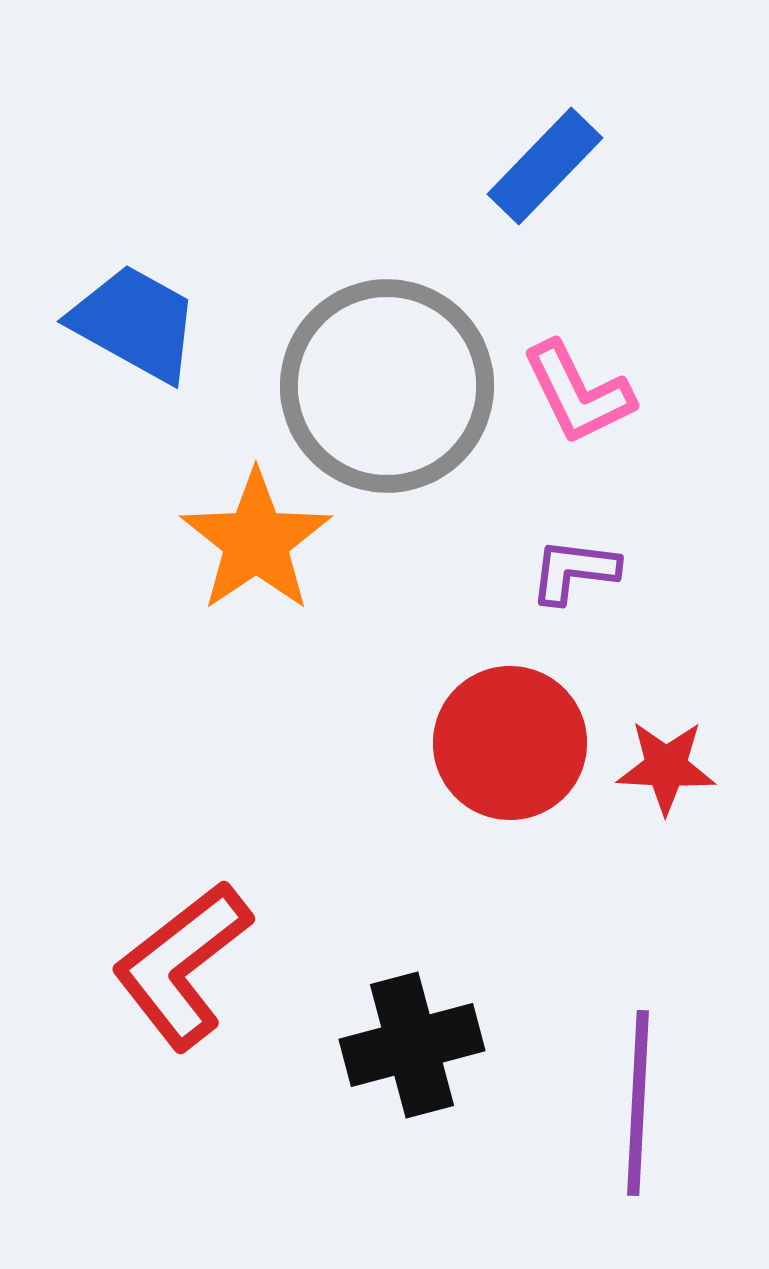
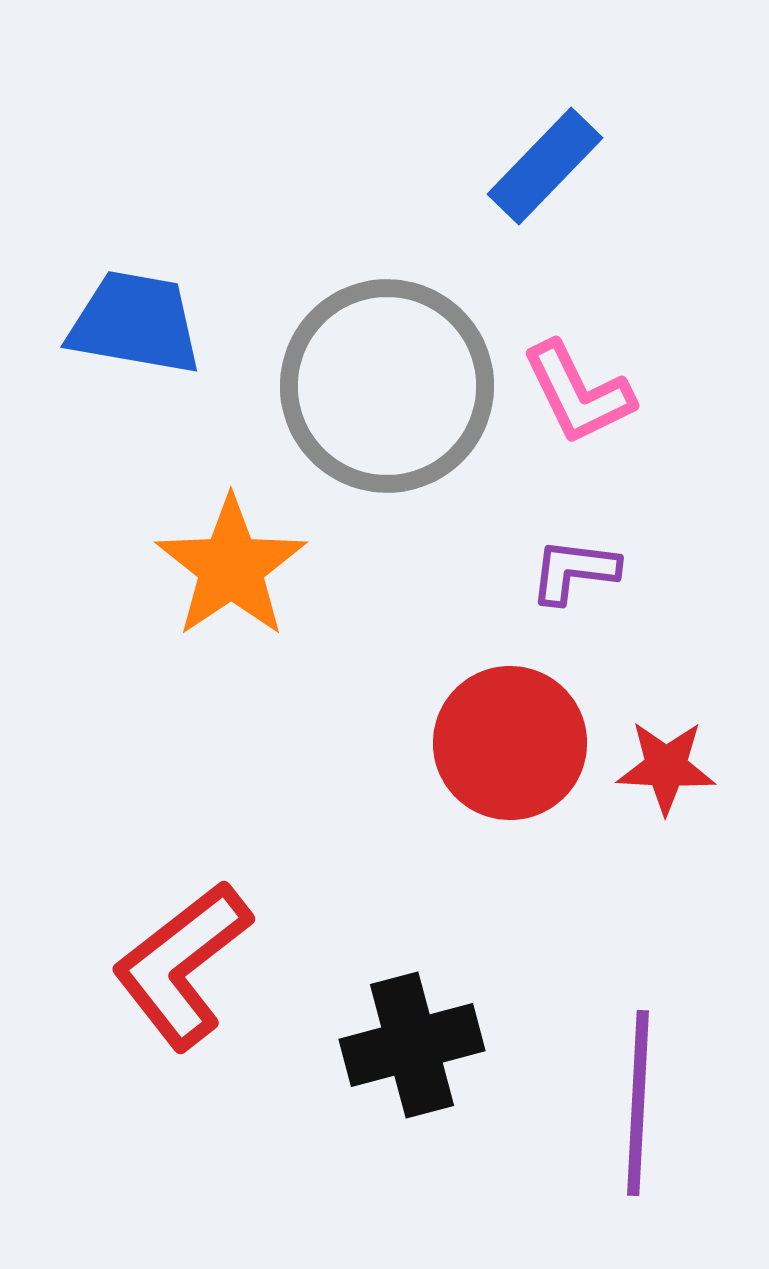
blue trapezoid: rotated 19 degrees counterclockwise
orange star: moved 25 px left, 26 px down
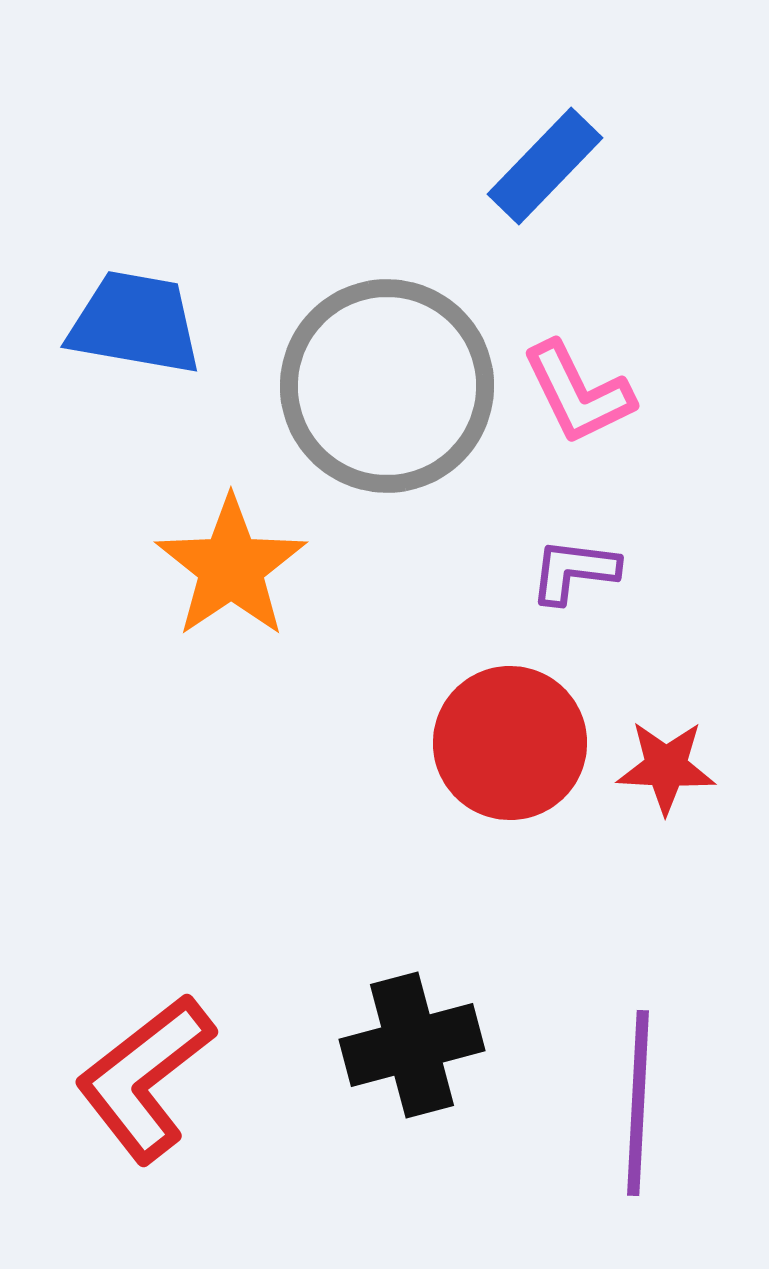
red L-shape: moved 37 px left, 113 px down
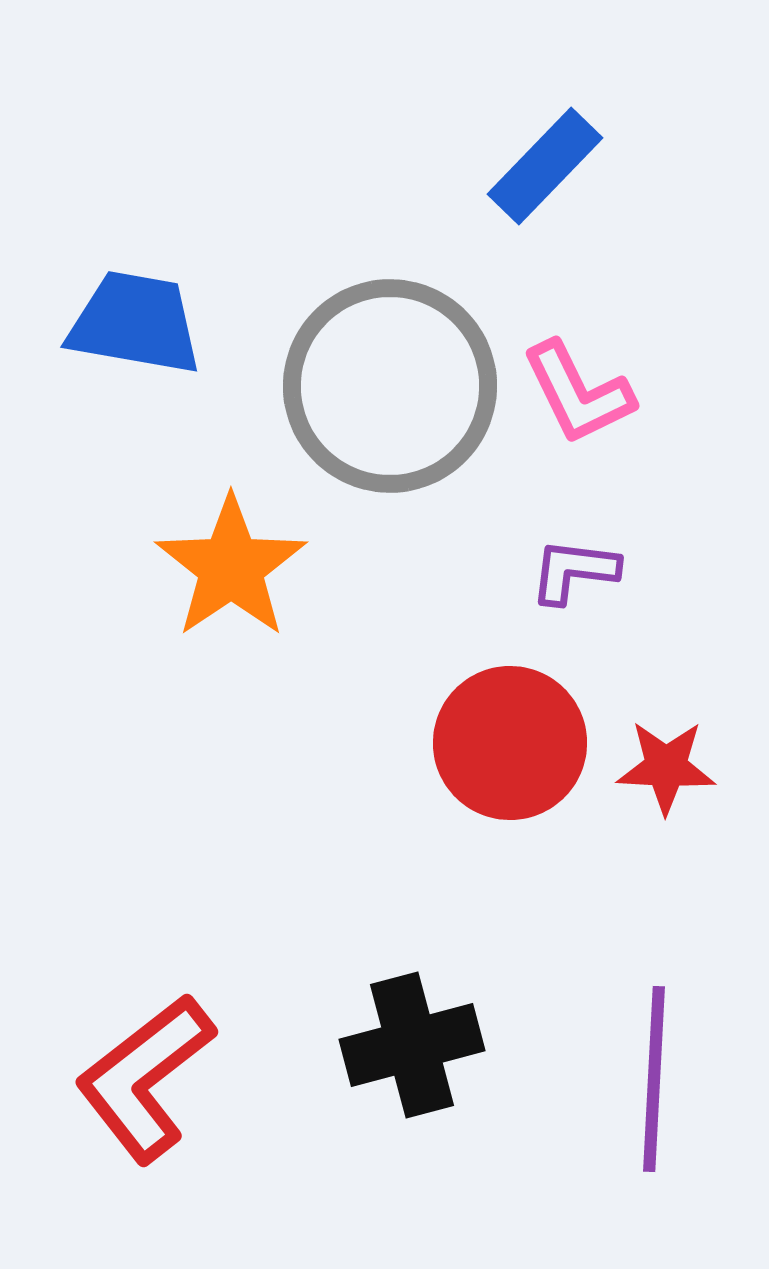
gray circle: moved 3 px right
purple line: moved 16 px right, 24 px up
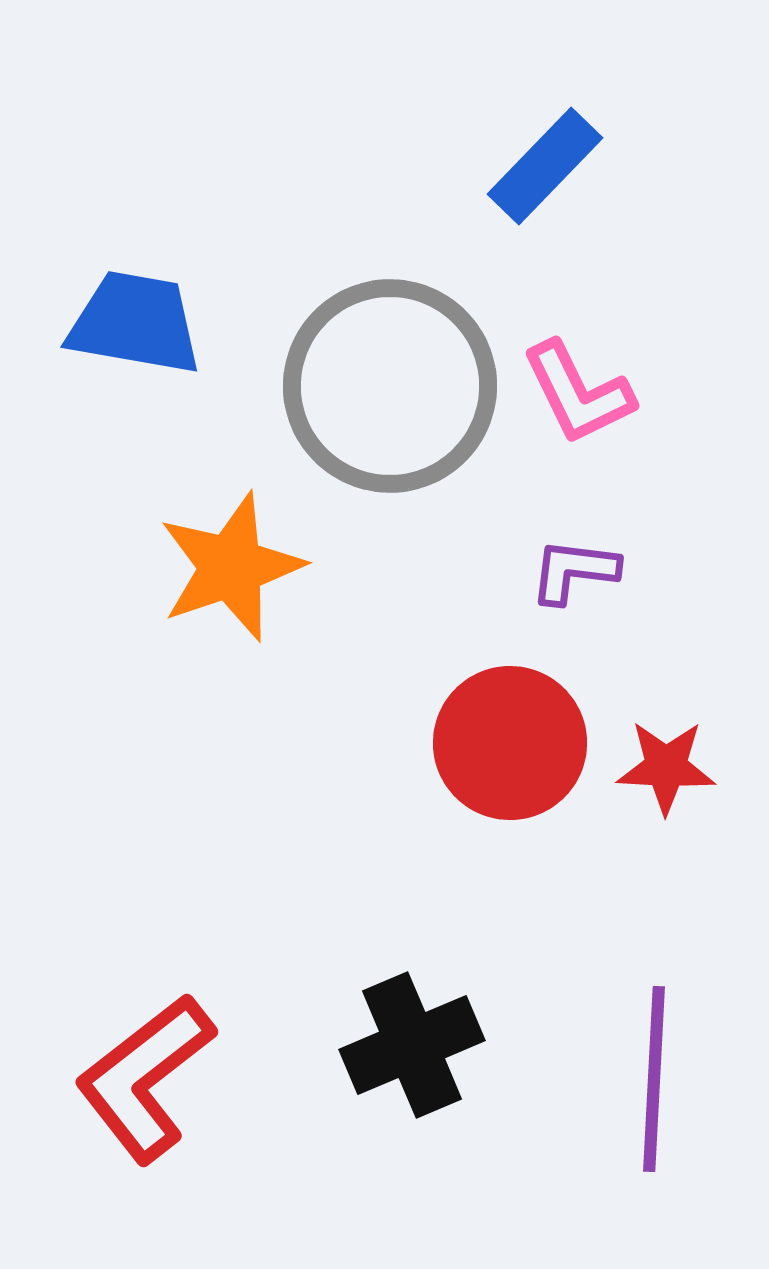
orange star: rotated 15 degrees clockwise
black cross: rotated 8 degrees counterclockwise
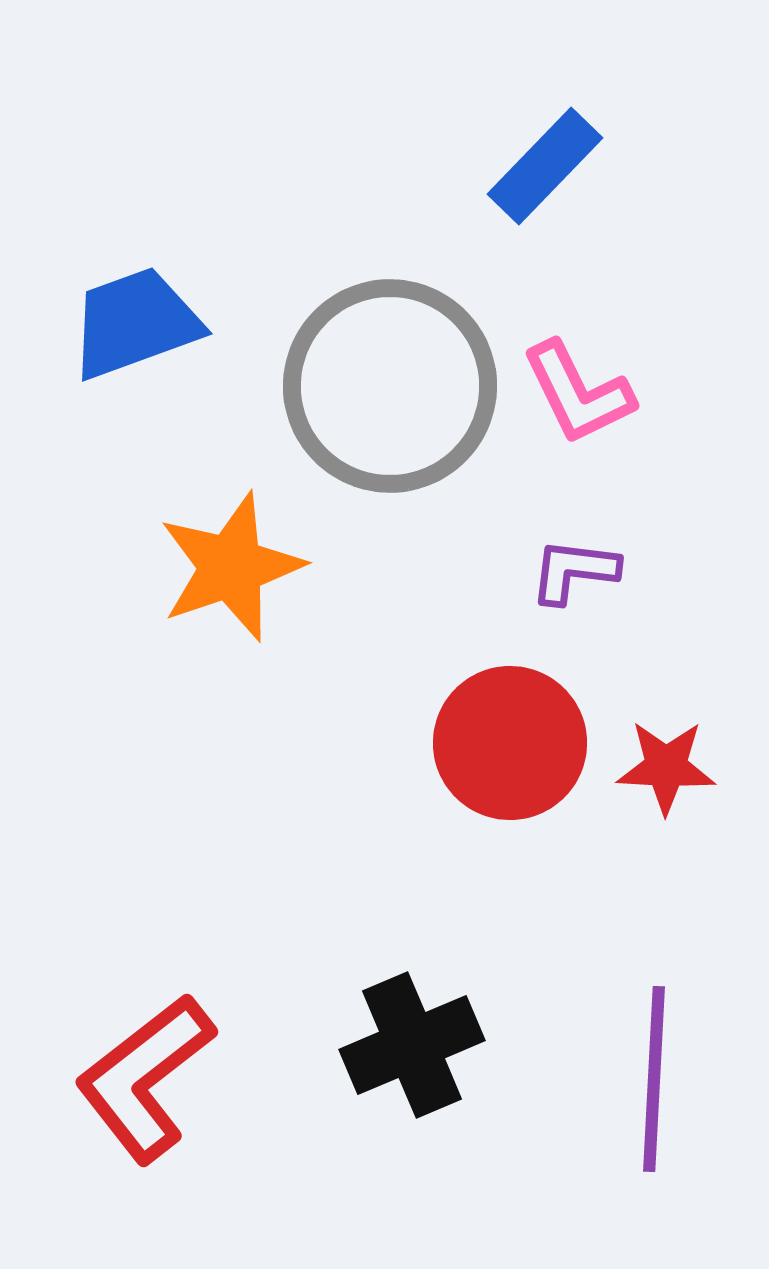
blue trapezoid: rotated 30 degrees counterclockwise
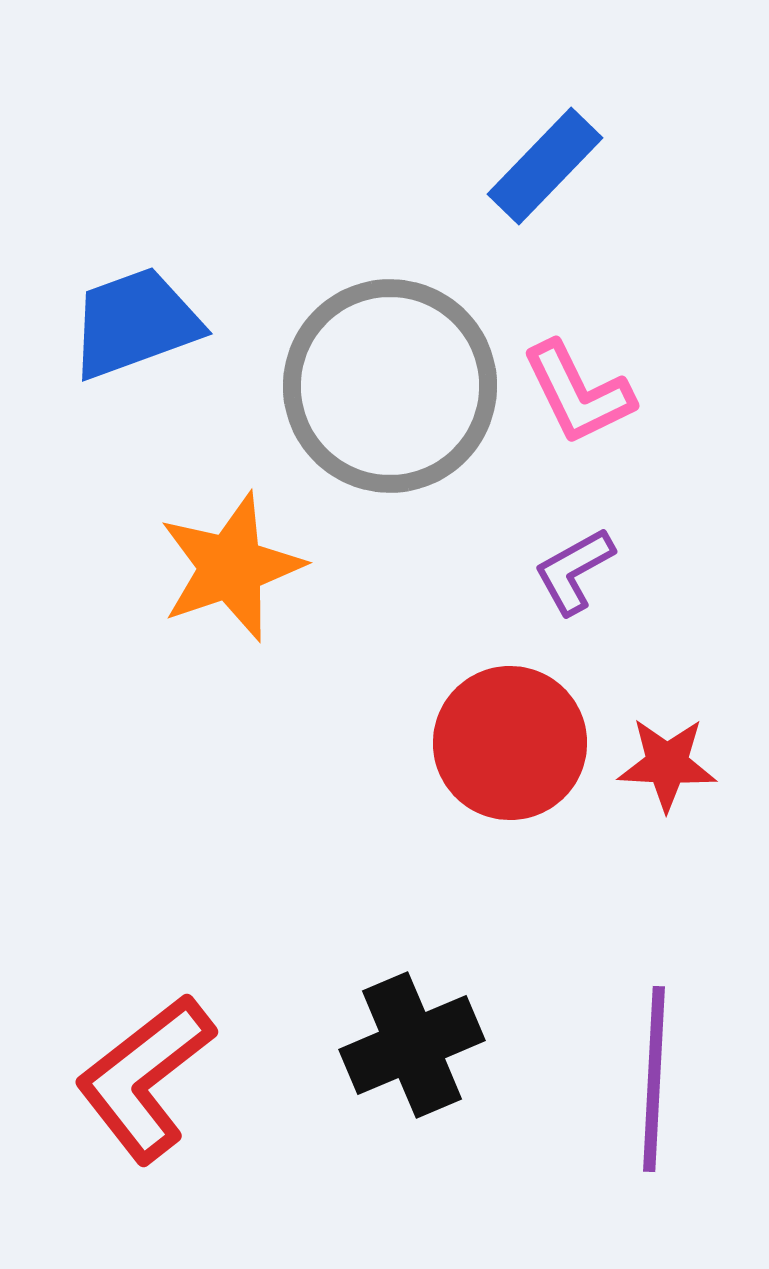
purple L-shape: rotated 36 degrees counterclockwise
red star: moved 1 px right, 3 px up
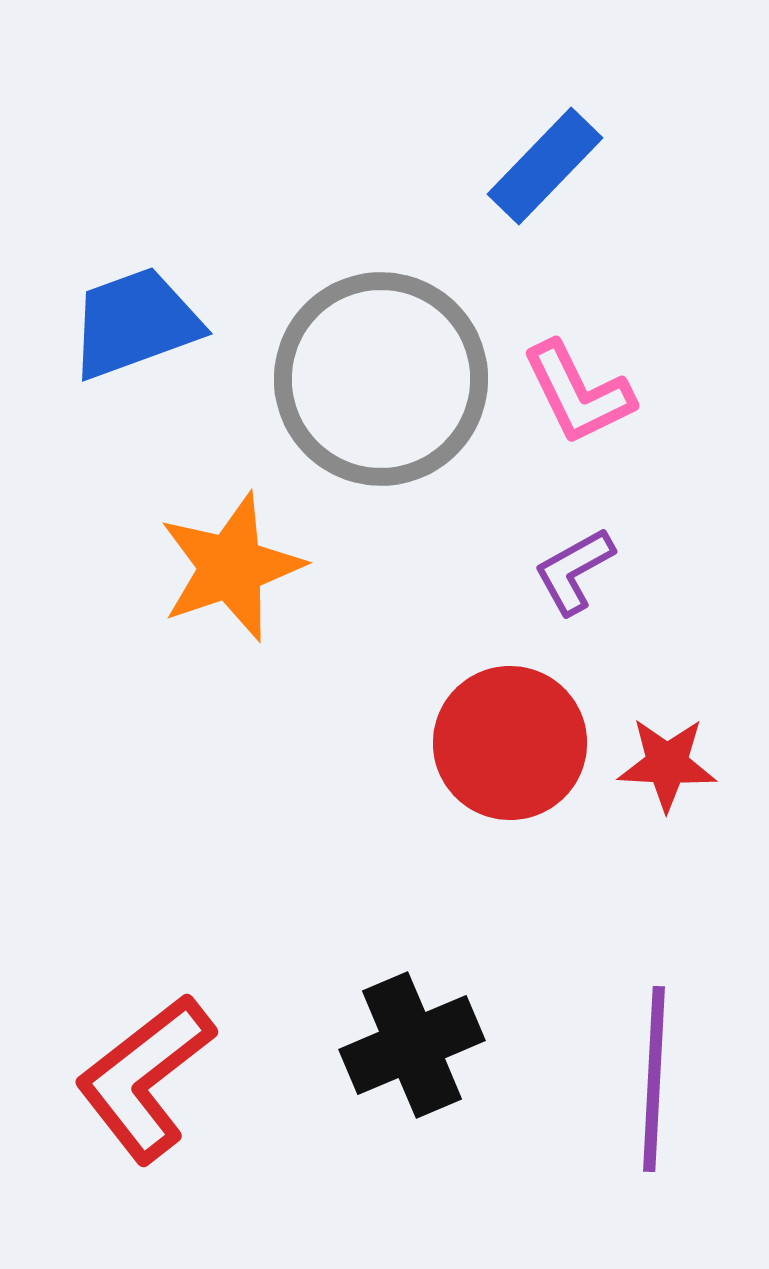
gray circle: moved 9 px left, 7 px up
